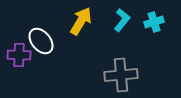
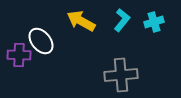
yellow arrow: rotated 92 degrees counterclockwise
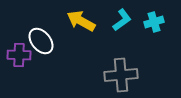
cyan L-shape: rotated 15 degrees clockwise
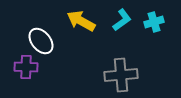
purple cross: moved 7 px right, 12 px down
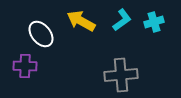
white ellipse: moved 7 px up
purple cross: moved 1 px left, 1 px up
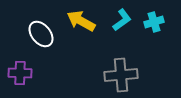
purple cross: moved 5 px left, 7 px down
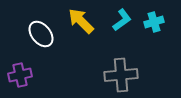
yellow arrow: rotated 16 degrees clockwise
purple cross: moved 2 px down; rotated 15 degrees counterclockwise
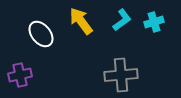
yellow arrow: rotated 8 degrees clockwise
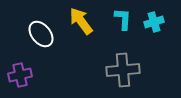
cyan L-shape: moved 1 px right, 1 px up; rotated 50 degrees counterclockwise
gray cross: moved 2 px right, 5 px up
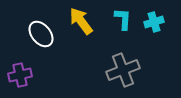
gray cross: rotated 16 degrees counterclockwise
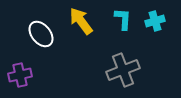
cyan cross: moved 1 px right, 1 px up
